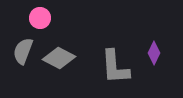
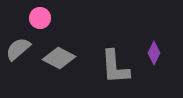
gray semicircle: moved 5 px left, 2 px up; rotated 28 degrees clockwise
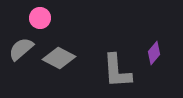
gray semicircle: moved 3 px right
purple diamond: rotated 15 degrees clockwise
gray L-shape: moved 2 px right, 4 px down
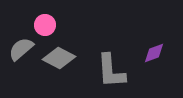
pink circle: moved 5 px right, 7 px down
purple diamond: rotated 30 degrees clockwise
gray L-shape: moved 6 px left
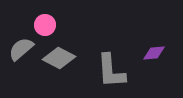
purple diamond: rotated 15 degrees clockwise
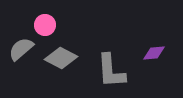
gray diamond: moved 2 px right
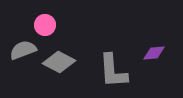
gray semicircle: moved 2 px right, 1 px down; rotated 20 degrees clockwise
gray diamond: moved 2 px left, 4 px down
gray L-shape: moved 2 px right
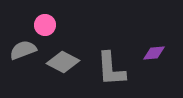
gray diamond: moved 4 px right
gray L-shape: moved 2 px left, 2 px up
